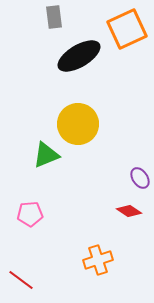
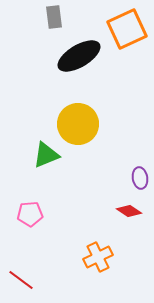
purple ellipse: rotated 25 degrees clockwise
orange cross: moved 3 px up; rotated 8 degrees counterclockwise
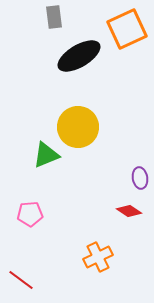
yellow circle: moved 3 px down
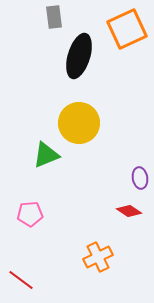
black ellipse: rotated 42 degrees counterclockwise
yellow circle: moved 1 px right, 4 px up
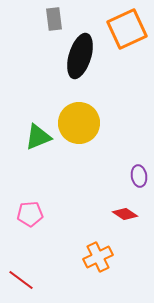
gray rectangle: moved 2 px down
black ellipse: moved 1 px right
green triangle: moved 8 px left, 18 px up
purple ellipse: moved 1 px left, 2 px up
red diamond: moved 4 px left, 3 px down
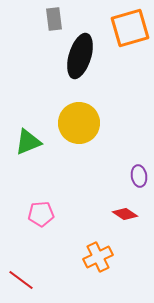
orange square: moved 3 px right, 1 px up; rotated 9 degrees clockwise
green triangle: moved 10 px left, 5 px down
pink pentagon: moved 11 px right
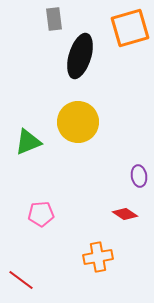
yellow circle: moved 1 px left, 1 px up
orange cross: rotated 16 degrees clockwise
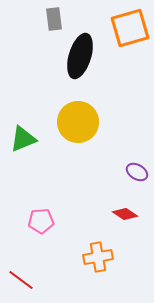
green triangle: moved 5 px left, 3 px up
purple ellipse: moved 2 px left, 4 px up; rotated 50 degrees counterclockwise
pink pentagon: moved 7 px down
